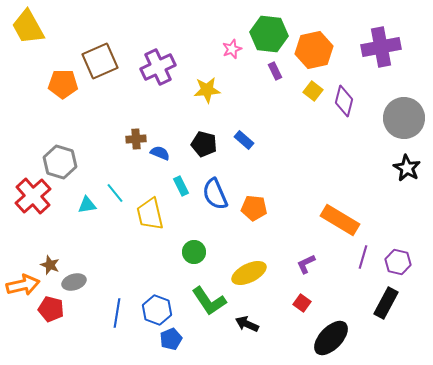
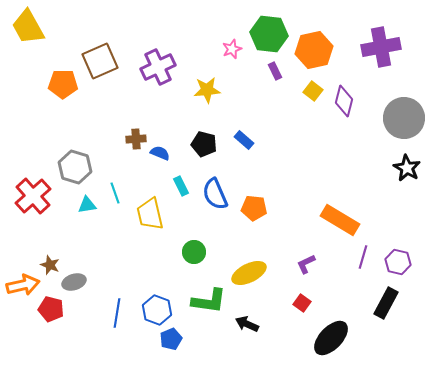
gray hexagon at (60, 162): moved 15 px right, 5 px down
cyan line at (115, 193): rotated 20 degrees clockwise
green L-shape at (209, 301): rotated 48 degrees counterclockwise
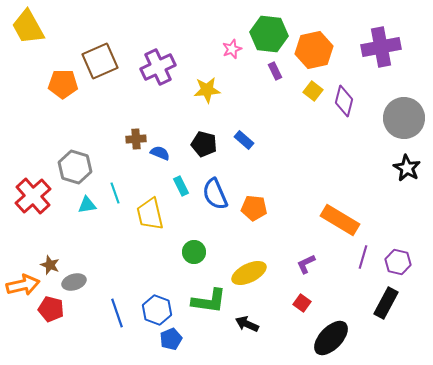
blue line at (117, 313): rotated 28 degrees counterclockwise
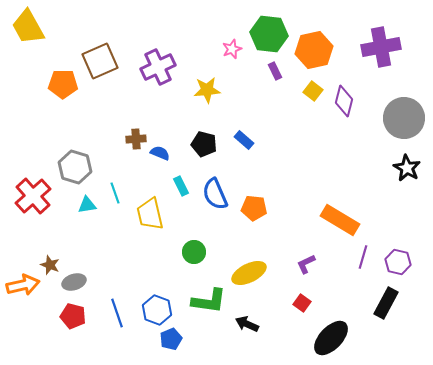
red pentagon at (51, 309): moved 22 px right, 7 px down
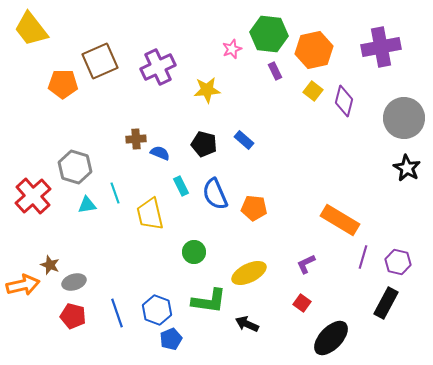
yellow trapezoid at (28, 27): moved 3 px right, 2 px down; rotated 9 degrees counterclockwise
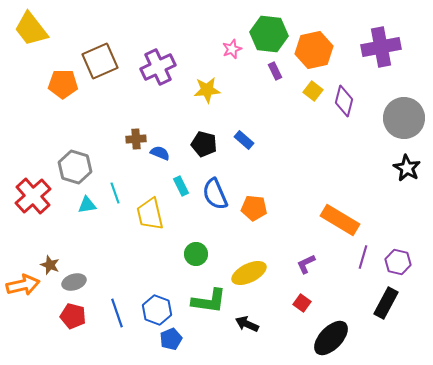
green circle at (194, 252): moved 2 px right, 2 px down
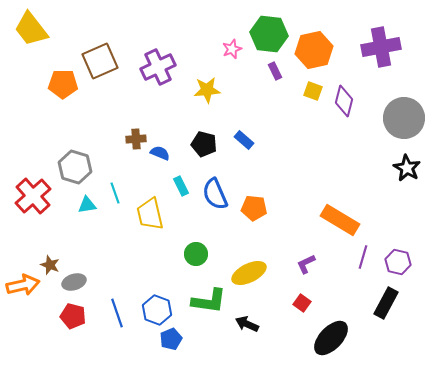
yellow square at (313, 91): rotated 18 degrees counterclockwise
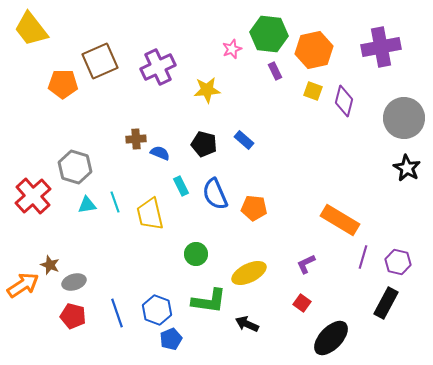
cyan line at (115, 193): moved 9 px down
orange arrow at (23, 285): rotated 20 degrees counterclockwise
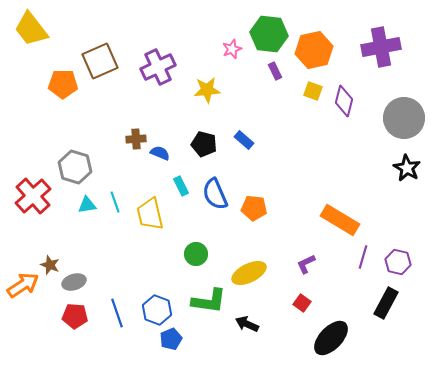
red pentagon at (73, 316): moved 2 px right; rotated 10 degrees counterclockwise
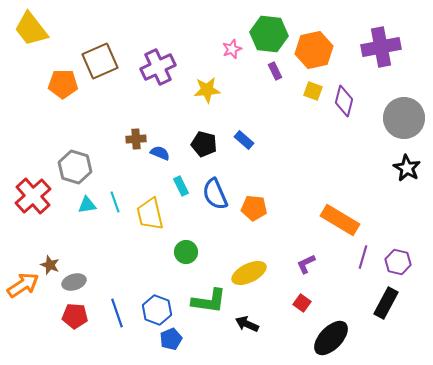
green circle at (196, 254): moved 10 px left, 2 px up
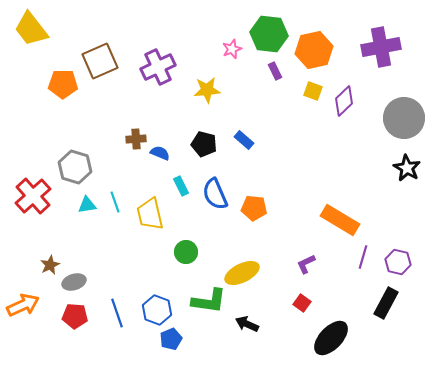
purple diamond at (344, 101): rotated 32 degrees clockwise
brown star at (50, 265): rotated 24 degrees clockwise
yellow ellipse at (249, 273): moved 7 px left
orange arrow at (23, 285): moved 20 px down; rotated 8 degrees clockwise
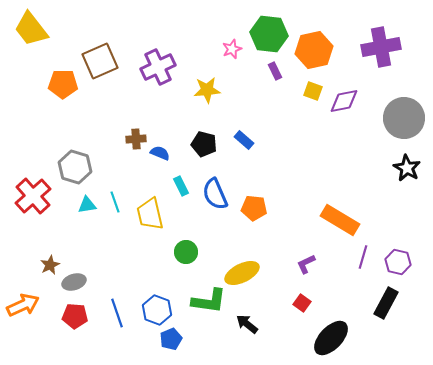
purple diamond at (344, 101): rotated 32 degrees clockwise
black arrow at (247, 324): rotated 15 degrees clockwise
